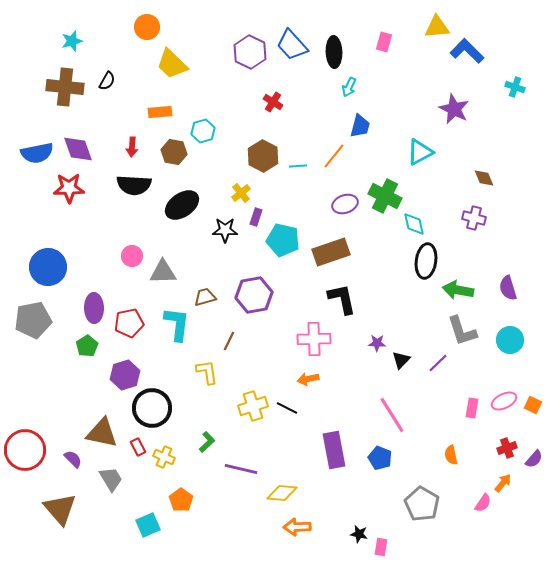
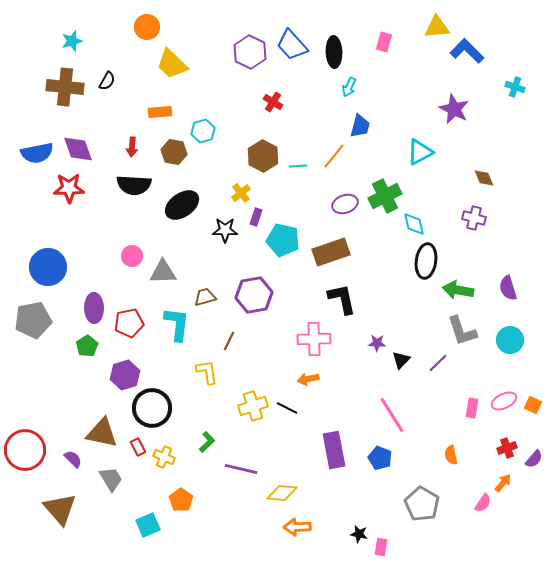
green cross at (385, 196): rotated 36 degrees clockwise
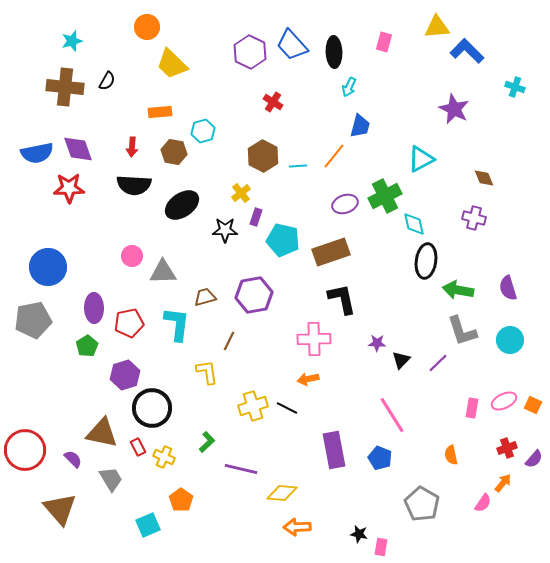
cyan triangle at (420, 152): moved 1 px right, 7 px down
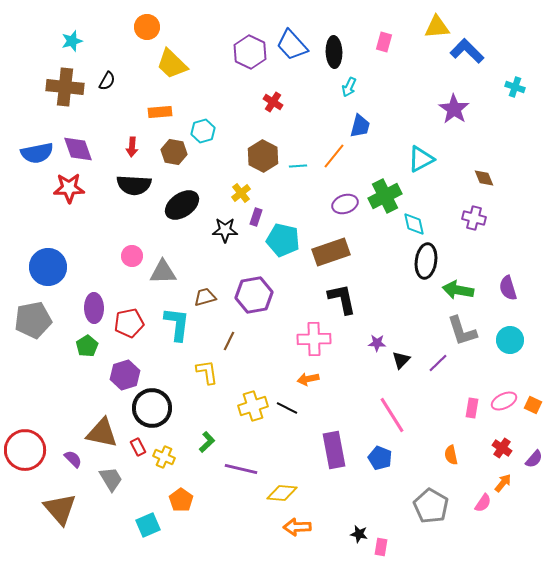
purple star at (454, 109): rotated 8 degrees clockwise
red cross at (507, 448): moved 5 px left; rotated 36 degrees counterclockwise
gray pentagon at (422, 504): moved 9 px right, 2 px down
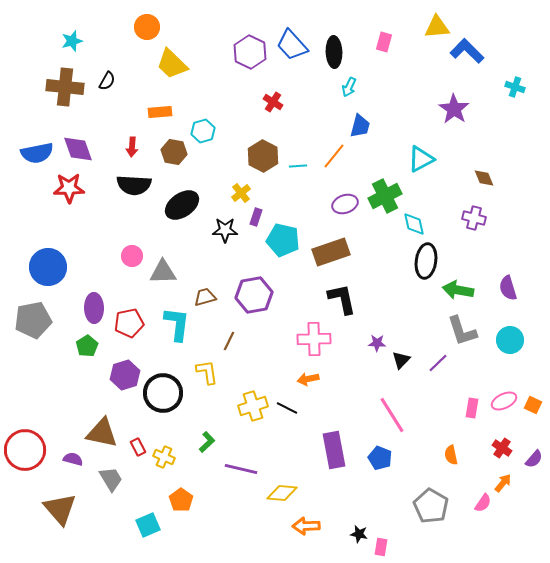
black circle at (152, 408): moved 11 px right, 15 px up
purple semicircle at (73, 459): rotated 30 degrees counterclockwise
orange arrow at (297, 527): moved 9 px right, 1 px up
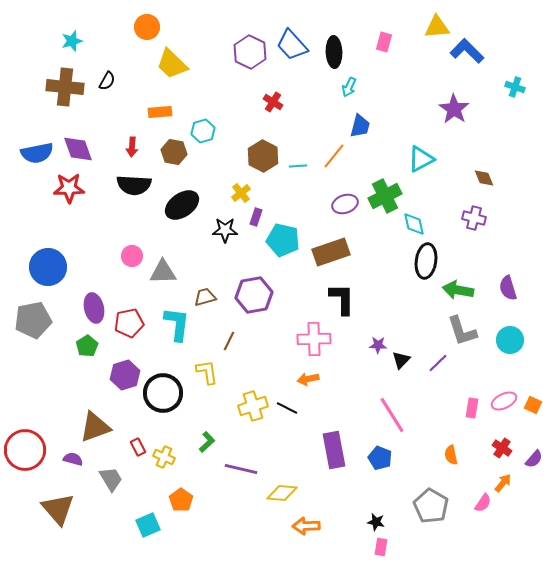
black L-shape at (342, 299): rotated 12 degrees clockwise
purple ellipse at (94, 308): rotated 12 degrees counterclockwise
purple star at (377, 343): moved 1 px right, 2 px down
brown triangle at (102, 433): moved 7 px left, 6 px up; rotated 32 degrees counterclockwise
brown triangle at (60, 509): moved 2 px left
black star at (359, 534): moved 17 px right, 12 px up
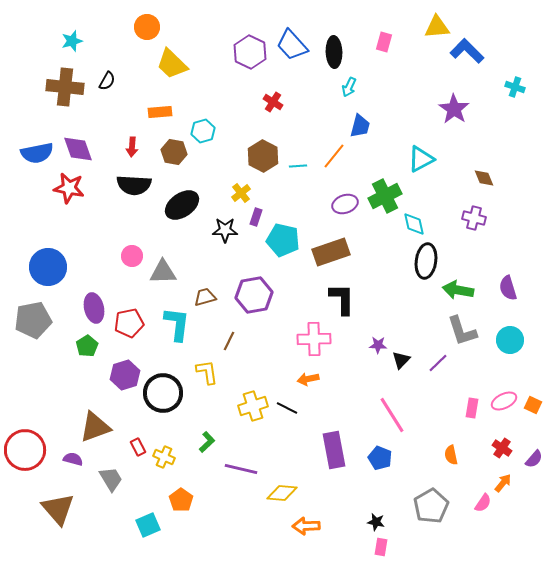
red star at (69, 188): rotated 12 degrees clockwise
gray pentagon at (431, 506): rotated 12 degrees clockwise
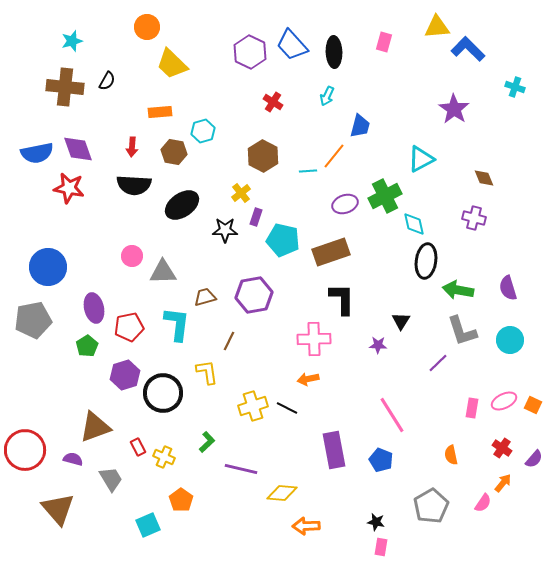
blue L-shape at (467, 51): moved 1 px right, 2 px up
cyan arrow at (349, 87): moved 22 px left, 9 px down
cyan line at (298, 166): moved 10 px right, 5 px down
red pentagon at (129, 323): moved 4 px down
black triangle at (401, 360): moved 39 px up; rotated 12 degrees counterclockwise
blue pentagon at (380, 458): moved 1 px right, 2 px down
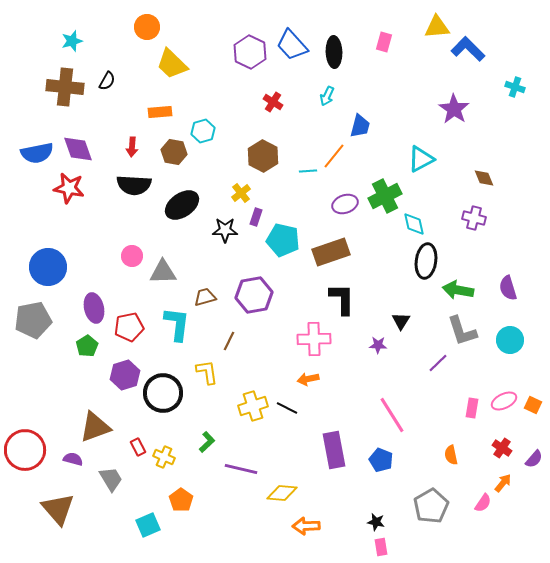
pink rectangle at (381, 547): rotated 18 degrees counterclockwise
